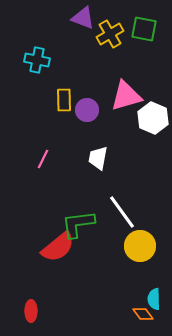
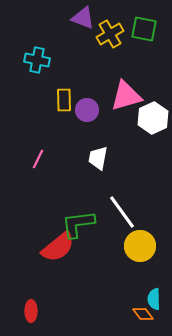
white hexagon: rotated 12 degrees clockwise
pink line: moved 5 px left
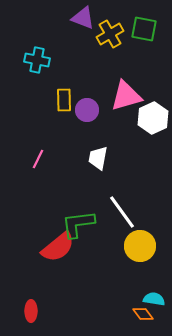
cyan semicircle: rotated 100 degrees clockwise
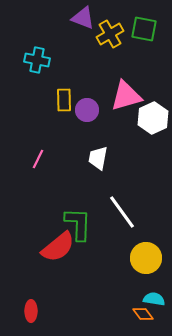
green L-shape: rotated 99 degrees clockwise
yellow circle: moved 6 px right, 12 px down
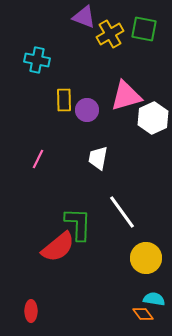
purple triangle: moved 1 px right, 1 px up
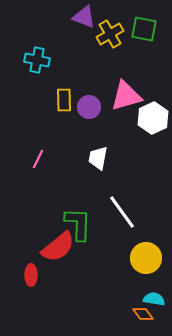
purple circle: moved 2 px right, 3 px up
red ellipse: moved 36 px up
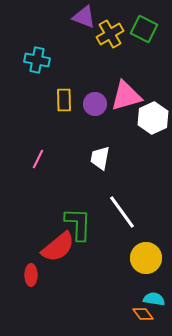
green square: rotated 16 degrees clockwise
purple circle: moved 6 px right, 3 px up
white trapezoid: moved 2 px right
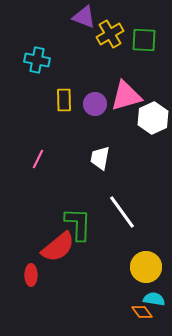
green square: moved 11 px down; rotated 24 degrees counterclockwise
yellow circle: moved 9 px down
orange diamond: moved 1 px left, 2 px up
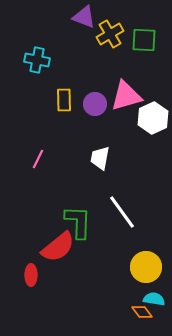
green L-shape: moved 2 px up
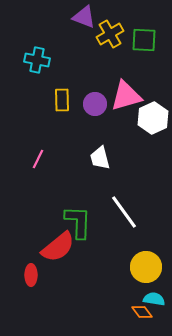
yellow rectangle: moved 2 px left
white trapezoid: rotated 25 degrees counterclockwise
white line: moved 2 px right
